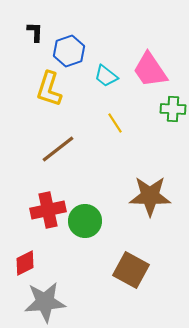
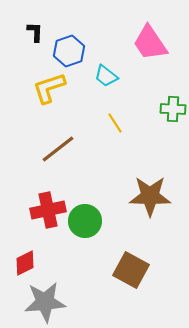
pink trapezoid: moved 27 px up
yellow L-shape: moved 1 px up; rotated 54 degrees clockwise
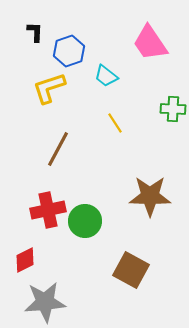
brown line: rotated 24 degrees counterclockwise
red diamond: moved 3 px up
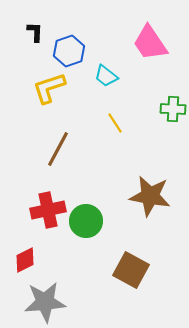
brown star: rotated 9 degrees clockwise
green circle: moved 1 px right
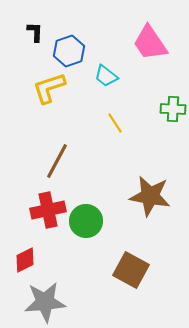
brown line: moved 1 px left, 12 px down
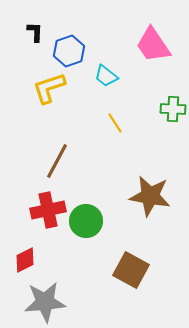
pink trapezoid: moved 3 px right, 2 px down
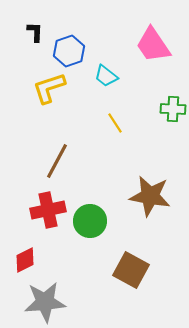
green circle: moved 4 px right
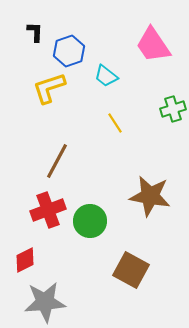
green cross: rotated 20 degrees counterclockwise
red cross: rotated 8 degrees counterclockwise
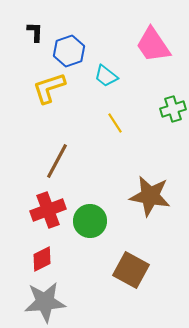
red diamond: moved 17 px right, 1 px up
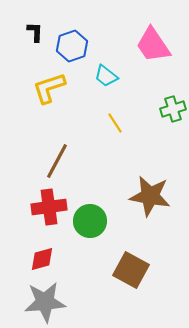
blue hexagon: moved 3 px right, 5 px up
red cross: moved 1 px right, 3 px up; rotated 12 degrees clockwise
red diamond: rotated 12 degrees clockwise
